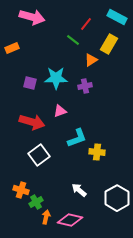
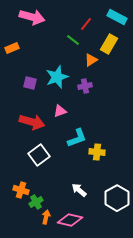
cyan star: moved 1 px right, 1 px up; rotated 20 degrees counterclockwise
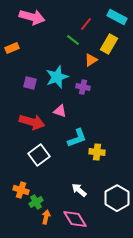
purple cross: moved 2 px left, 1 px down; rotated 24 degrees clockwise
pink triangle: rotated 40 degrees clockwise
pink diamond: moved 5 px right, 1 px up; rotated 45 degrees clockwise
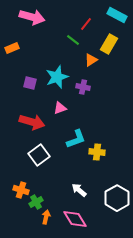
cyan rectangle: moved 2 px up
pink triangle: moved 3 px up; rotated 40 degrees counterclockwise
cyan L-shape: moved 1 px left, 1 px down
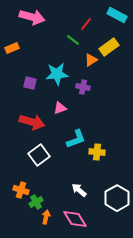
yellow rectangle: moved 3 px down; rotated 24 degrees clockwise
cyan star: moved 3 px up; rotated 15 degrees clockwise
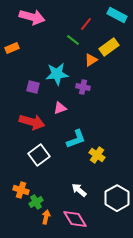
purple square: moved 3 px right, 4 px down
yellow cross: moved 3 px down; rotated 28 degrees clockwise
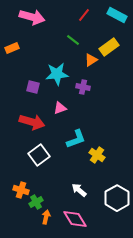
red line: moved 2 px left, 9 px up
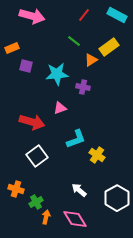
pink arrow: moved 1 px up
green line: moved 1 px right, 1 px down
purple square: moved 7 px left, 21 px up
white square: moved 2 px left, 1 px down
orange cross: moved 5 px left, 1 px up
